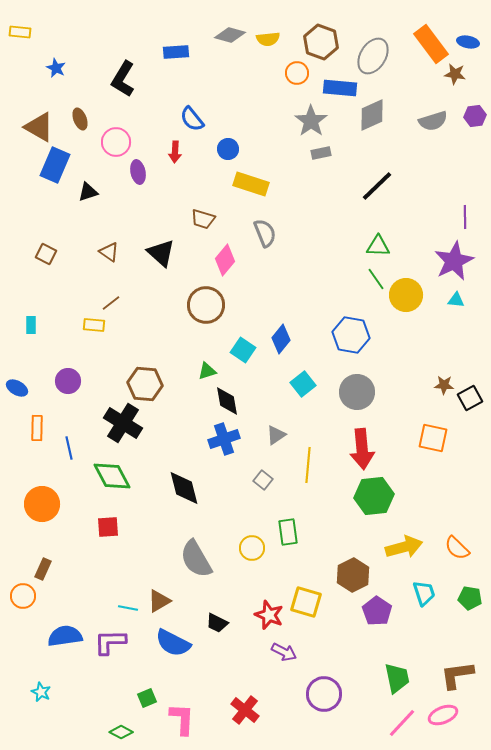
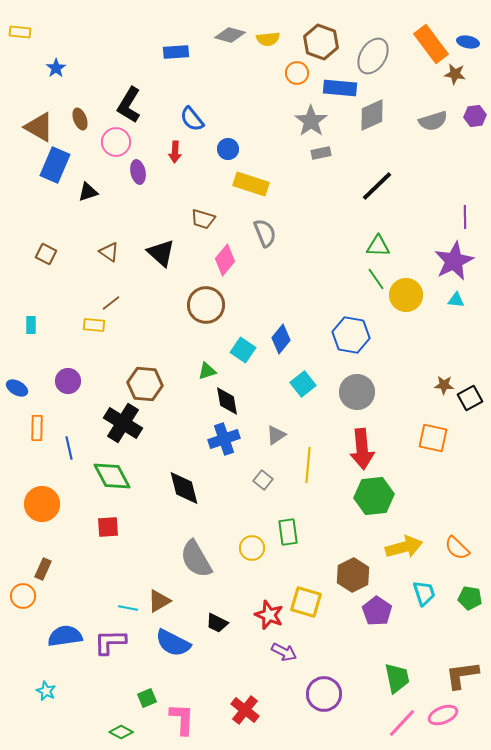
blue star at (56, 68): rotated 12 degrees clockwise
black L-shape at (123, 79): moved 6 px right, 26 px down
brown L-shape at (457, 675): moved 5 px right
cyan star at (41, 692): moved 5 px right, 1 px up
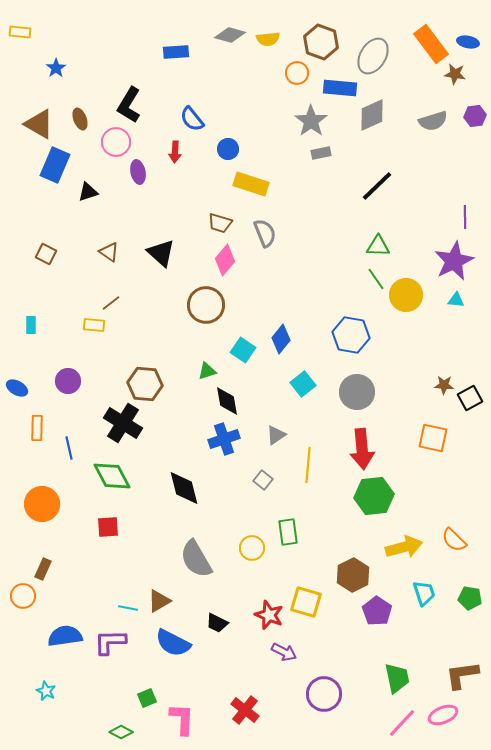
brown triangle at (39, 127): moved 3 px up
brown trapezoid at (203, 219): moved 17 px right, 4 px down
orange semicircle at (457, 548): moved 3 px left, 8 px up
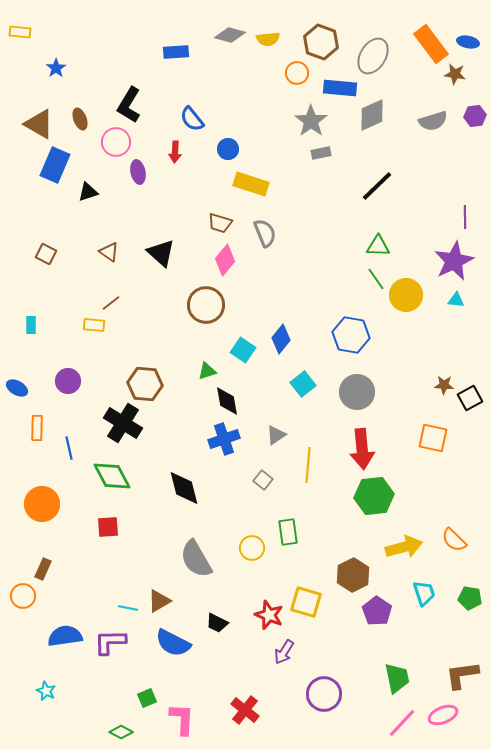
purple arrow at (284, 652): rotated 95 degrees clockwise
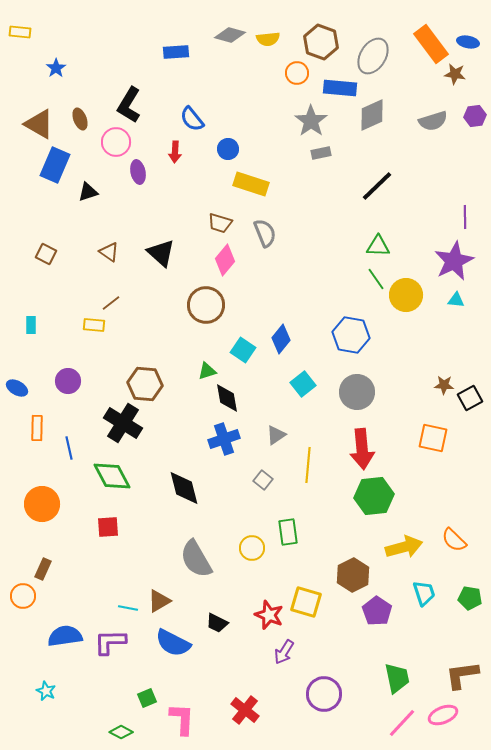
black diamond at (227, 401): moved 3 px up
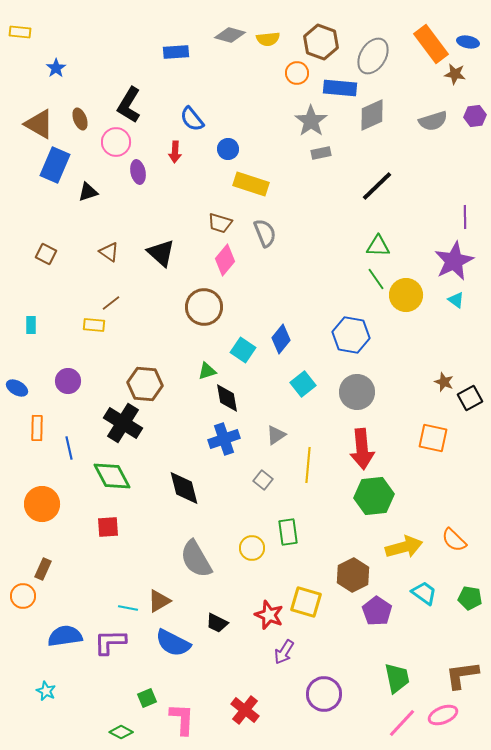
cyan triangle at (456, 300): rotated 30 degrees clockwise
brown circle at (206, 305): moved 2 px left, 2 px down
brown star at (444, 385): moved 3 px up; rotated 18 degrees clockwise
cyan trapezoid at (424, 593): rotated 36 degrees counterclockwise
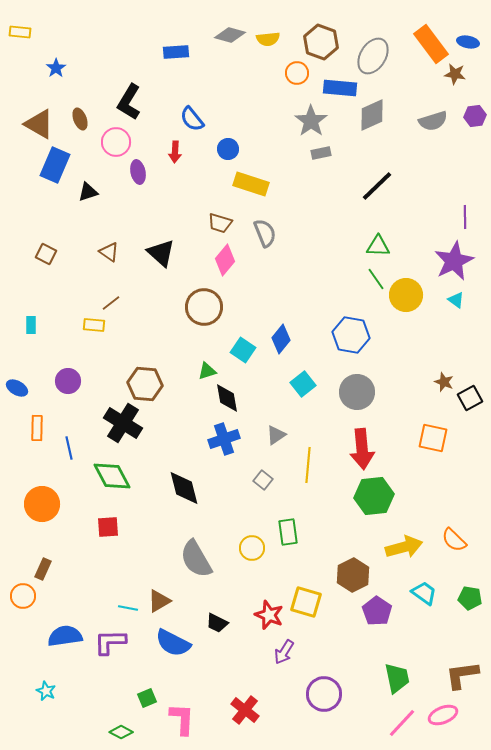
black L-shape at (129, 105): moved 3 px up
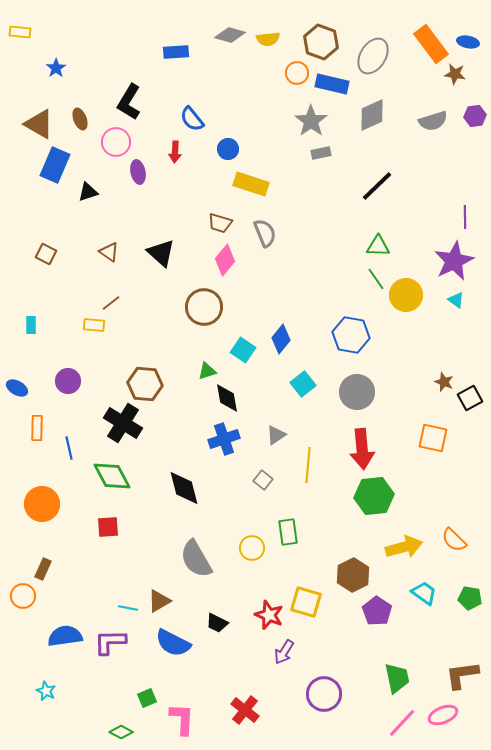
blue rectangle at (340, 88): moved 8 px left, 4 px up; rotated 8 degrees clockwise
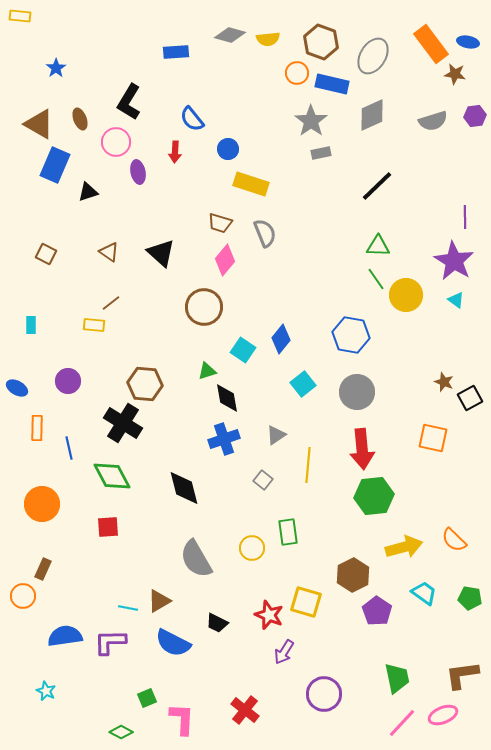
yellow rectangle at (20, 32): moved 16 px up
purple star at (454, 261): rotated 15 degrees counterclockwise
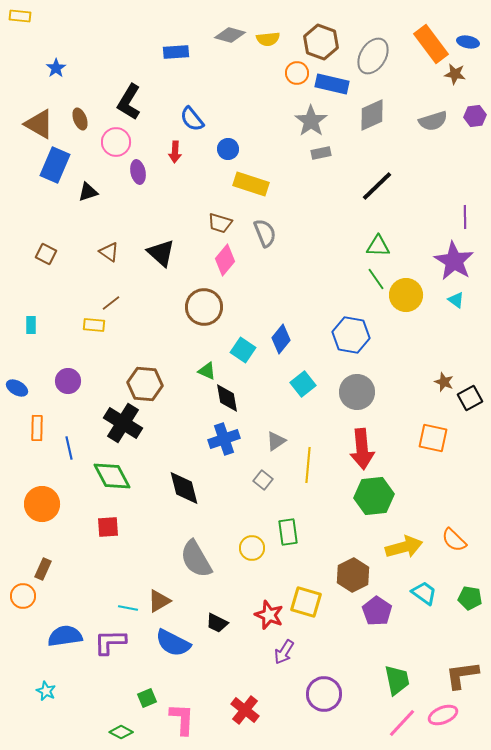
green triangle at (207, 371): rotated 42 degrees clockwise
gray triangle at (276, 435): moved 6 px down
green trapezoid at (397, 678): moved 2 px down
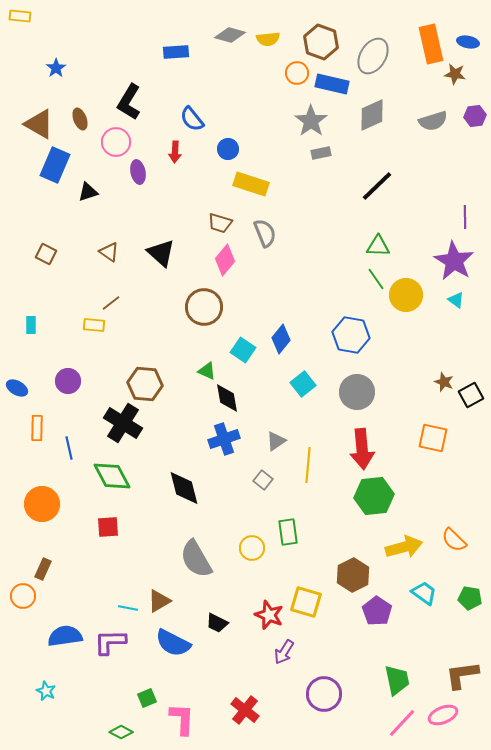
orange rectangle at (431, 44): rotated 24 degrees clockwise
black square at (470, 398): moved 1 px right, 3 px up
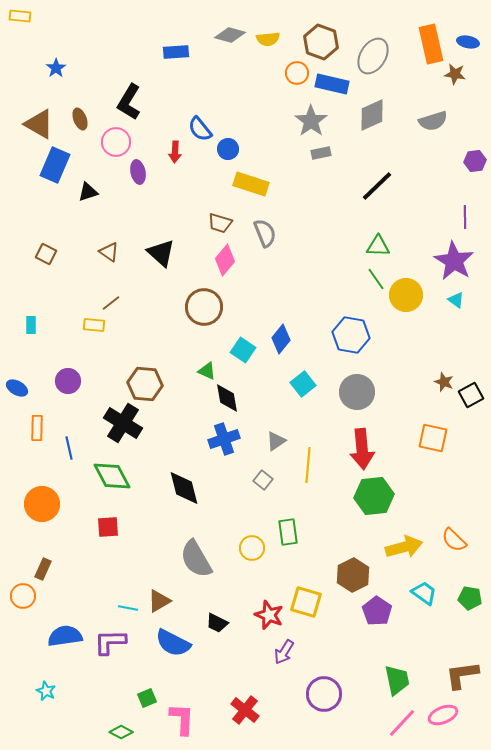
purple hexagon at (475, 116): moved 45 px down
blue semicircle at (192, 119): moved 8 px right, 10 px down
